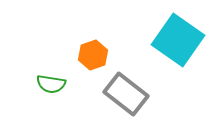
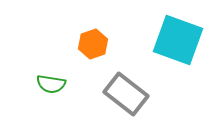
cyan square: rotated 15 degrees counterclockwise
orange hexagon: moved 11 px up
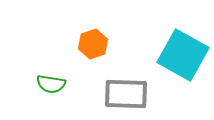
cyan square: moved 5 px right, 15 px down; rotated 9 degrees clockwise
gray rectangle: rotated 36 degrees counterclockwise
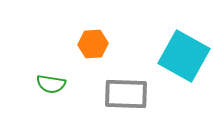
orange hexagon: rotated 16 degrees clockwise
cyan square: moved 1 px right, 1 px down
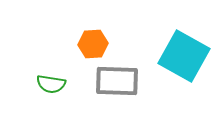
gray rectangle: moved 9 px left, 13 px up
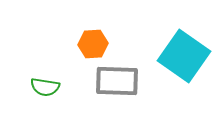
cyan square: rotated 6 degrees clockwise
green semicircle: moved 6 px left, 3 px down
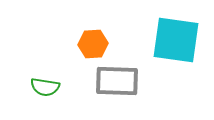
cyan square: moved 8 px left, 16 px up; rotated 27 degrees counterclockwise
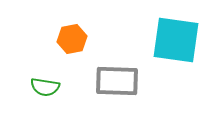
orange hexagon: moved 21 px left, 5 px up; rotated 8 degrees counterclockwise
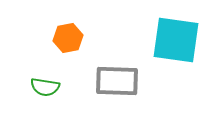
orange hexagon: moved 4 px left, 1 px up
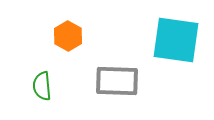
orange hexagon: moved 2 px up; rotated 20 degrees counterclockwise
green semicircle: moved 3 px left, 1 px up; rotated 76 degrees clockwise
